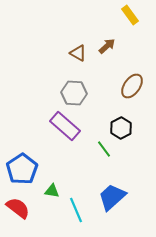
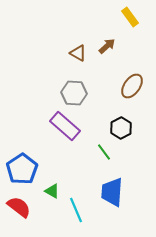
yellow rectangle: moved 2 px down
green line: moved 3 px down
green triangle: rotated 21 degrees clockwise
blue trapezoid: moved 5 px up; rotated 44 degrees counterclockwise
red semicircle: moved 1 px right, 1 px up
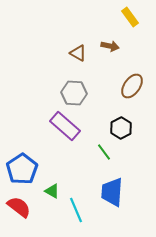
brown arrow: moved 3 px right; rotated 54 degrees clockwise
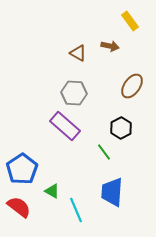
yellow rectangle: moved 4 px down
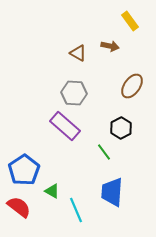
blue pentagon: moved 2 px right, 1 px down
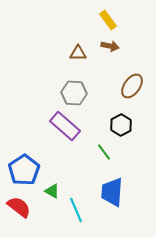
yellow rectangle: moved 22 px left, 1 px up
brown triangle: rotated 30 degrees counterclockwise
black hexagon: moved 3 px up
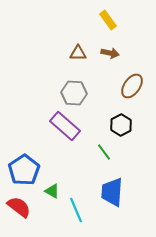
brown arrow: moved 7 px down
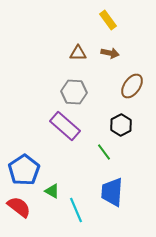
gray hexagon: moved 1 px up
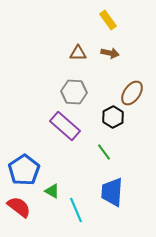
brown ellipse: moved 7 px down
black hexagon: moved 8 px left, 8 px up
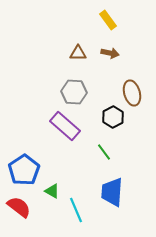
brown ellipse: rotated 50 degrees counterclockwise
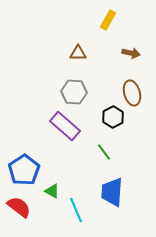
yellow rectangle: rotated 66 degrees clockwise
brown arrow: moved 21 px right
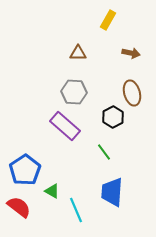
blue pentagon: moved 1 px right
